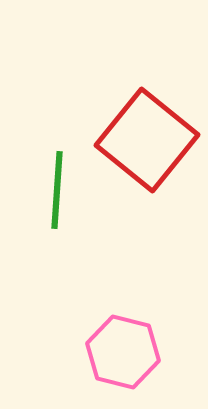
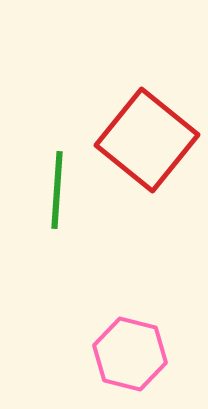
pink hexagon: moved 7 px right, 2 px down
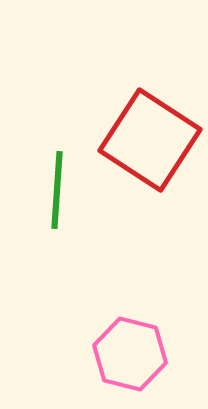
red square: moved 3 px right; rotated 6 degrees counterclockwise
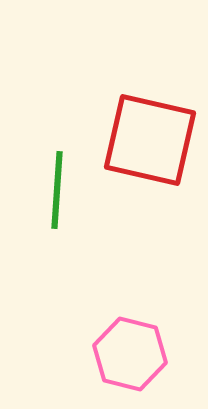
red square: rotated 20 degrees counterclockwise
